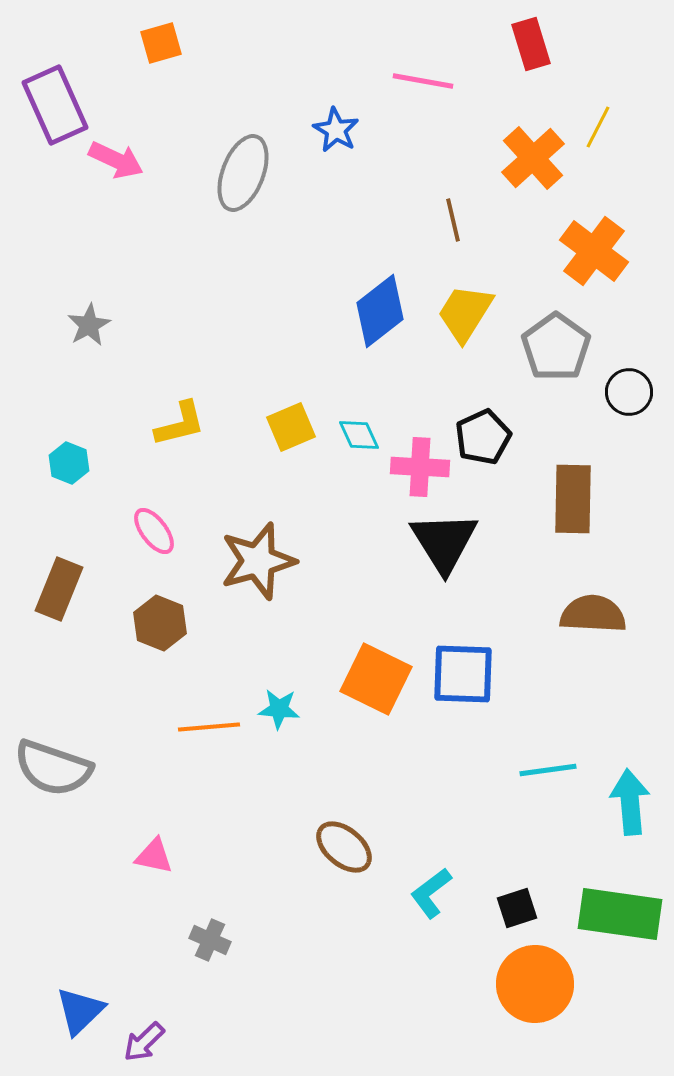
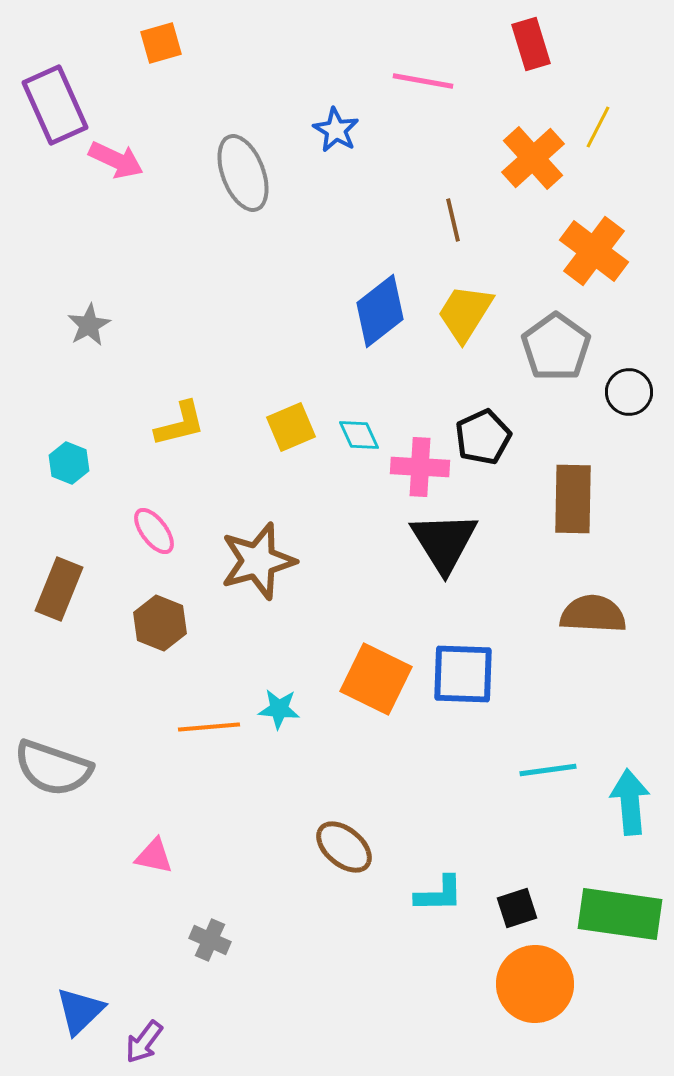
gray ellipse at (243, 173): rotated 42 degrees counterclockwise
cyan L-shape at (431, 893): moved 8 px right, 1 px down; rotated 144 degrees counterclockwise
purple arrow at (144, 1042): rotated 9 degrees counterclockwise
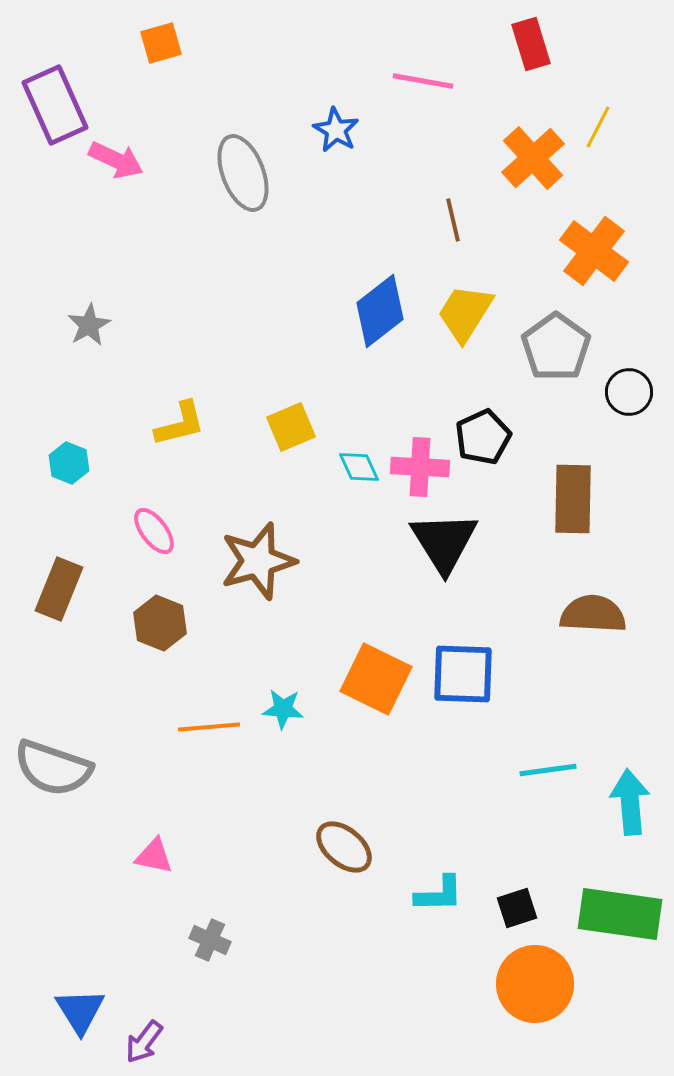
cyan diamond at (359, 435): moved 32 px down
cyan star at (279, 709): moved 4 px right
blue triangle at (80, 1011): rotated 18 degrees counterclockwise
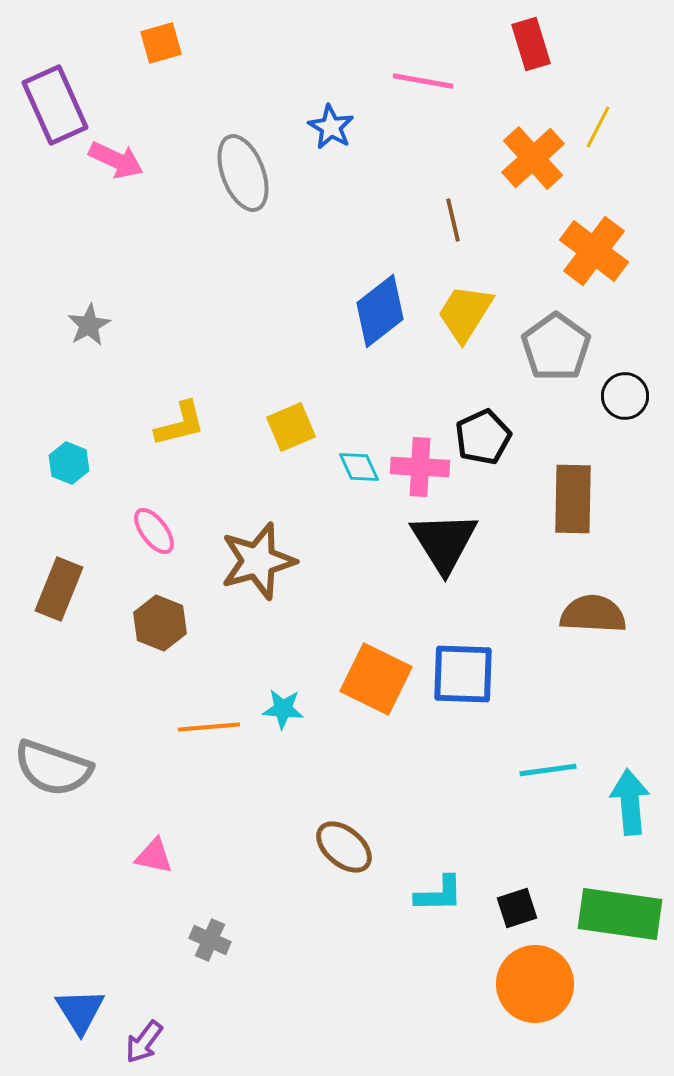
blue star at (336, 130): moved 5 px left, 3 px up
black circle at (629, 392): moved 4 px left, 4 px down
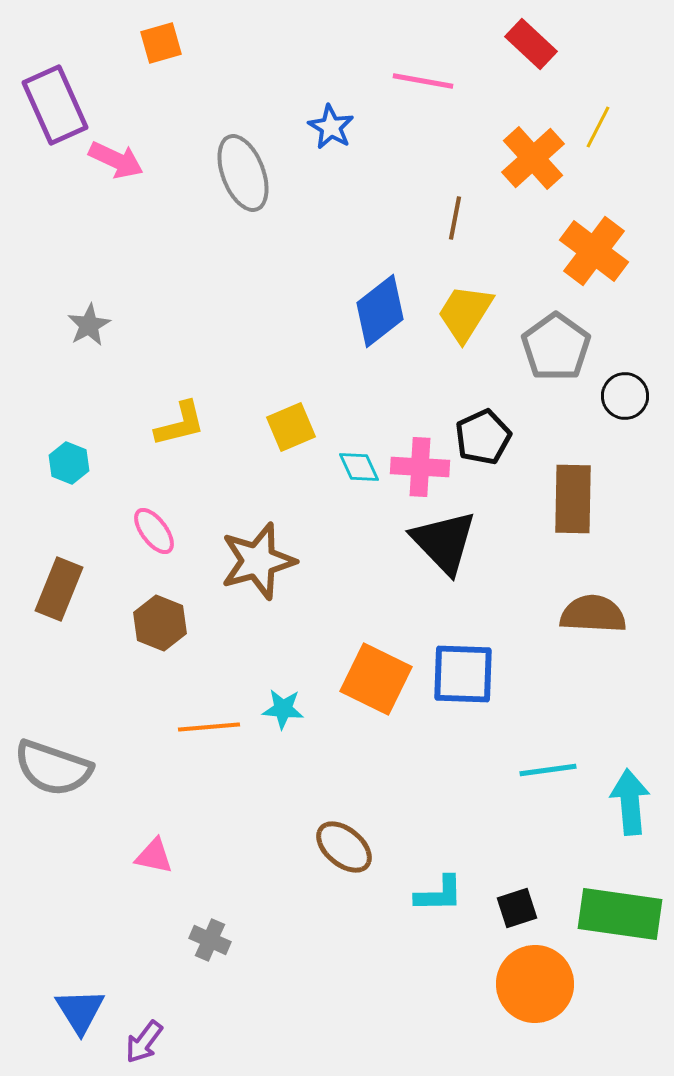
red rectangle at (531, 44): rotated 30 degrees counterclockwise
brown line at (453, 220): moved 2 px right, 2 px up; rotated 24 degrees clockwise
black triangle at (444, 542): rotated 12 degrees counterclockwise
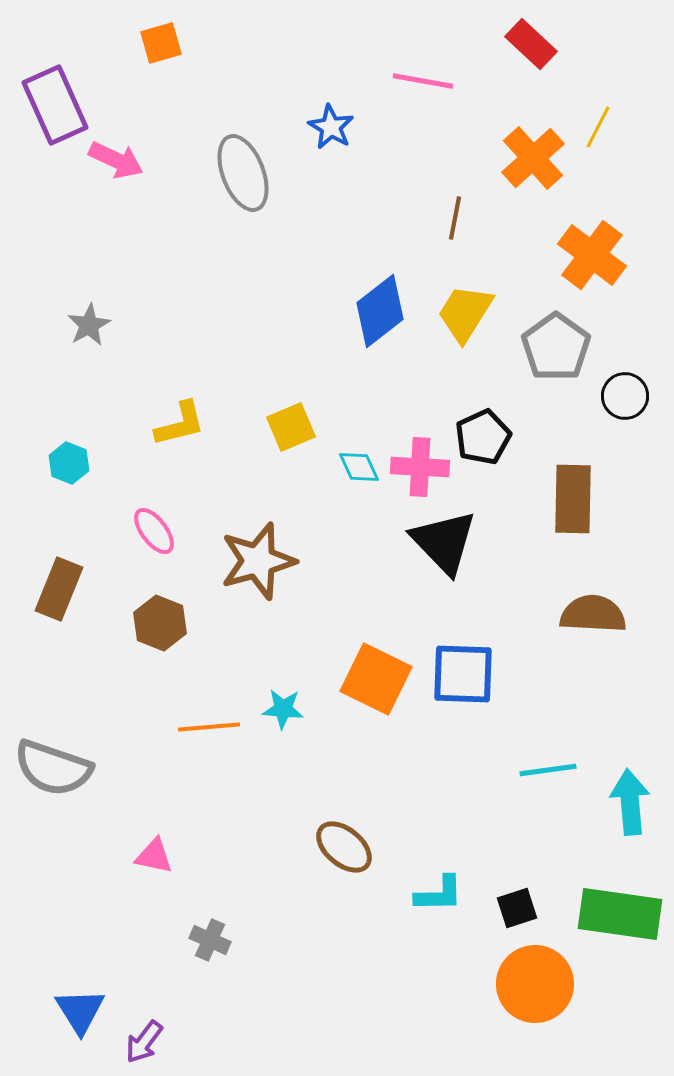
orange cross at (594, 251): moved 2 px left, 4 px down
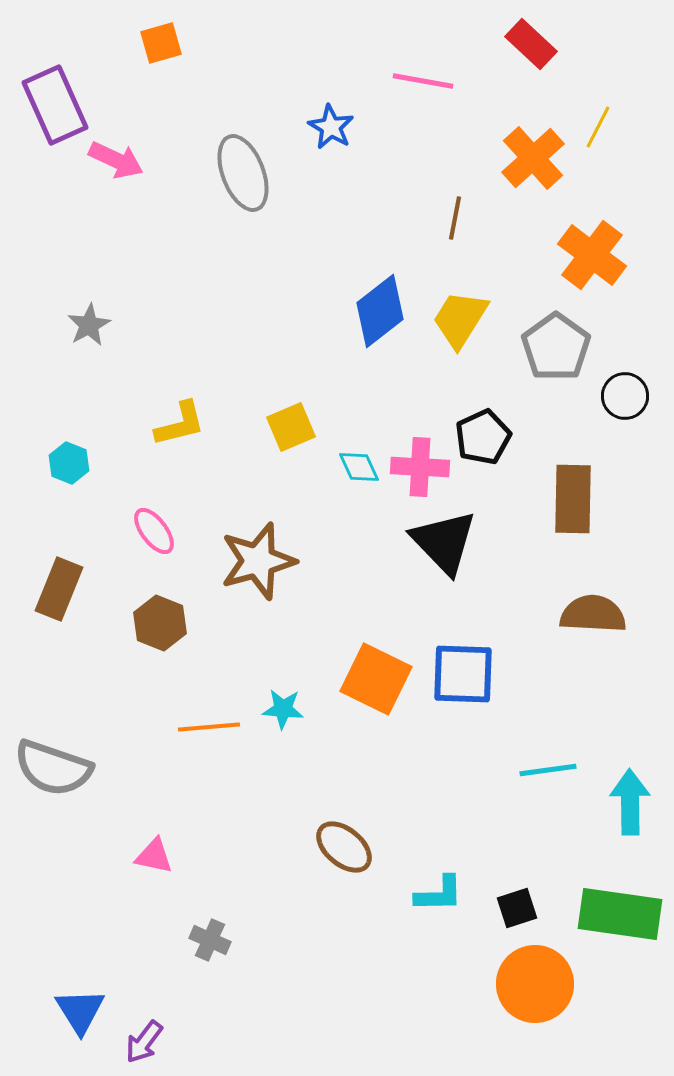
yellow trapezoid at (465, 313): moved 5 px left, 6 px down
cyan arrow at (630, 802): rotated 4 degrees clockwise
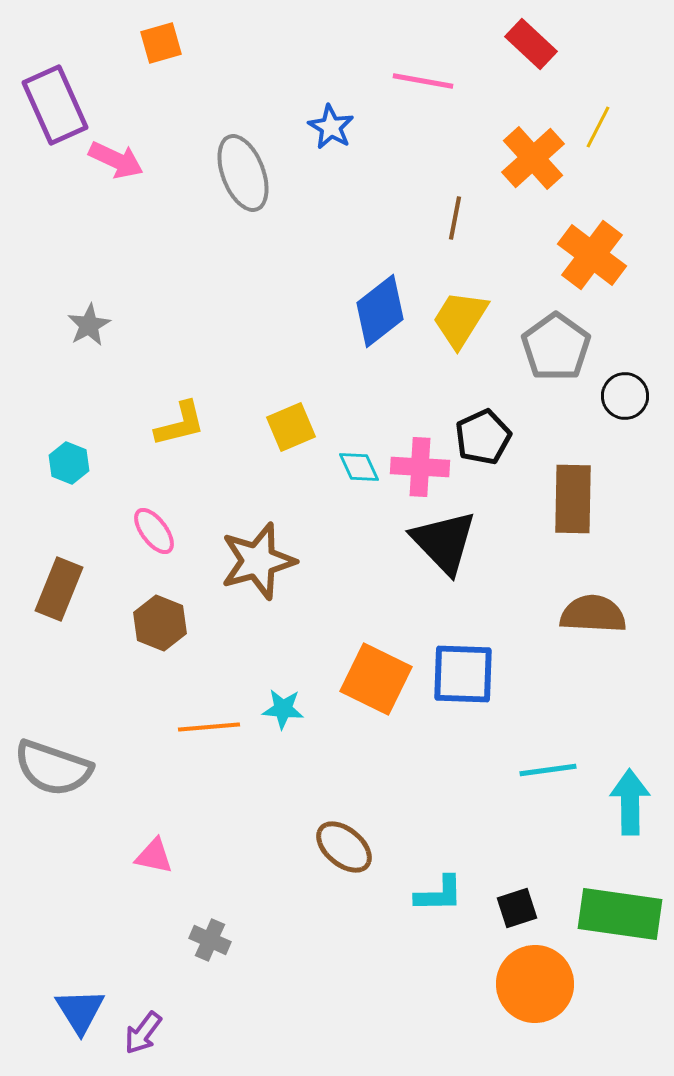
purple arrow at (144, 1042): moved 1 px left, 9 px up
